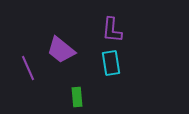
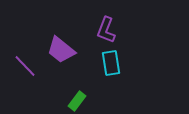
purple L-shape: moved 6 px left; rotated 16 degrees clockwise
purple line: moved 3 px left, 2 px up; rotated 20 degrees counterclockwise
green rectangle: moved 4 px down; rotated 42 degrees clockwise
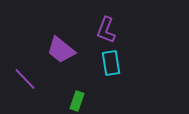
purple line: moved 13 px down
green rectangle: rotated 18 degrees counterclockwise
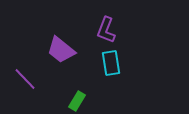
green rectangle: rotated 12 degrees clockwise
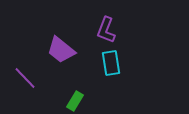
purple line: moved 1 px up
green rectangle: moved 2 px left
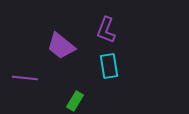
purple trapezoid: moved 4 px up
cyan rectangle: moved 2 px left, 3 px down
purple line: rotated 40 degrees counterclockwise
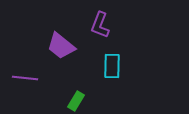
purple L-shape: moved 6 px left, 5 px up
cyan rectangle: moved 3 px right; rotated 10 degrees clockwise
green rectangle: moved 1 px right
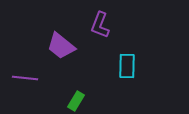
cyan rectangle: moved 15 px right
